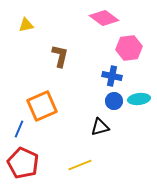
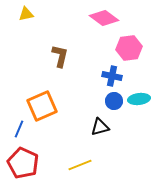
yellow triangle: moved 11 px up
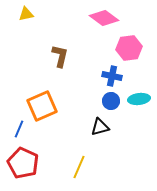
blue circle: moved 3 px left
yellow line: moved 1 px left, 2 px down; rotated 45 degrees counterclockwise
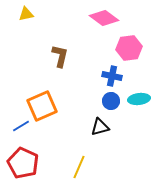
blue line: moved 2 px right, 3 px up; rotated 36 degrees clockwise
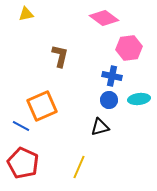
blue circle: moved 2 px left, 1 px up
blue line: rotated 60 degrees clockwise
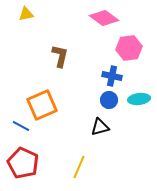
orange square: moved 1 px up
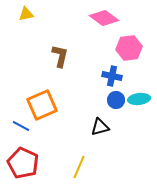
blue circle: moved 7 px right
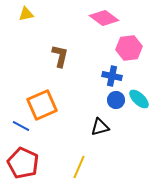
cyan ellipse: rotated 50 degrees clockwise
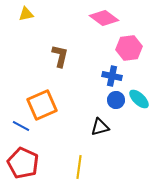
yellow line: rotated 15 degrees counterclockwise
